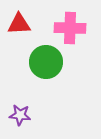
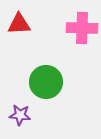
pink cross: moved 12 px right
green circle: moved 20 px down
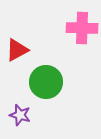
red triangle: moved 2 px left, 26 px down; rotated 25 degrees counterclockwise
purple star: rotated 10 degrees clockwise
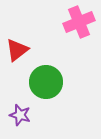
pink cross: moved 3 px left, 6 px up; rotated 24 degrees counterclockwise
red triangle: rotated 10 degrees counterclockwise
